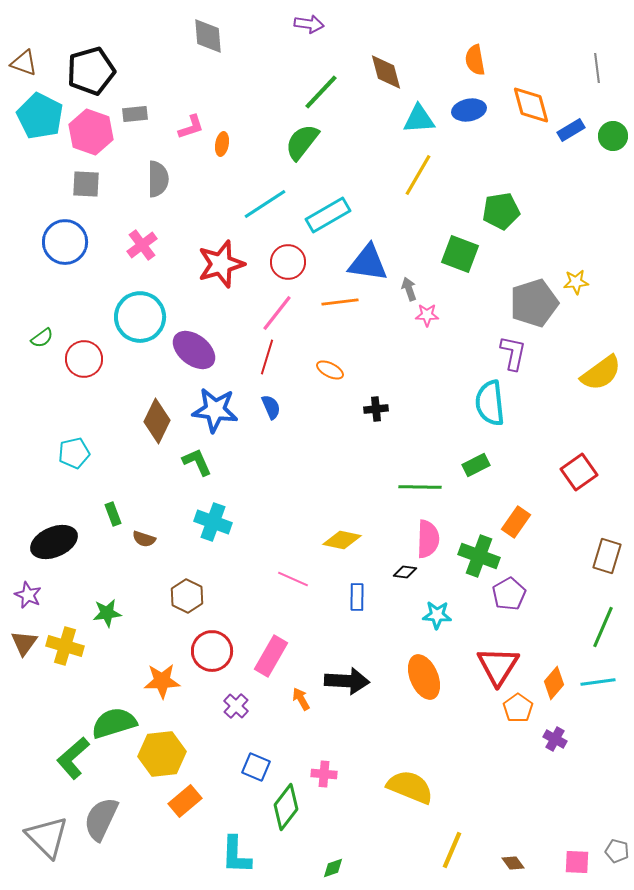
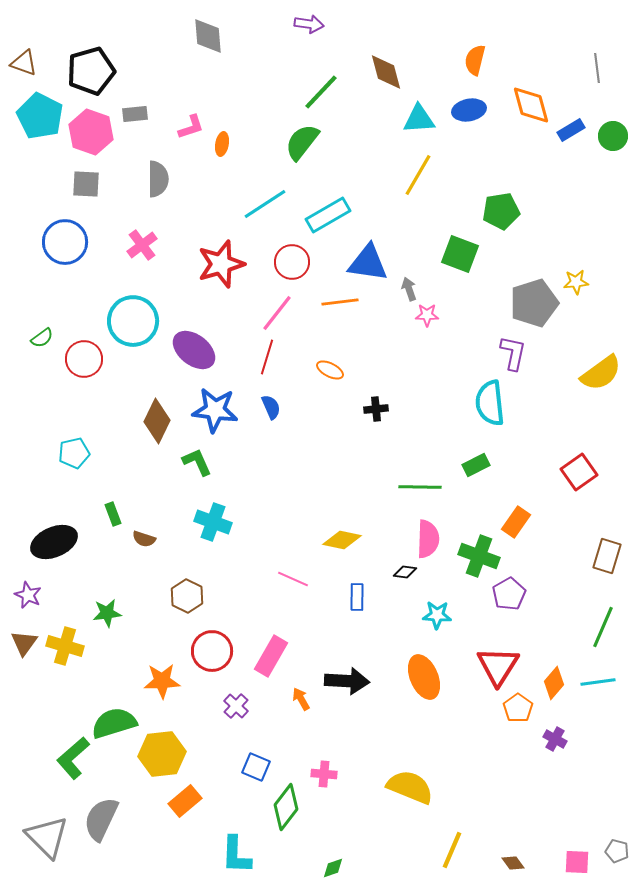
orange semicircle at (475, 60): rotated 24 degrees clockwise
red circle at (288, 262): moved 4 px right
cyan circle at (140, 317): moved 7 px left, 4 px down
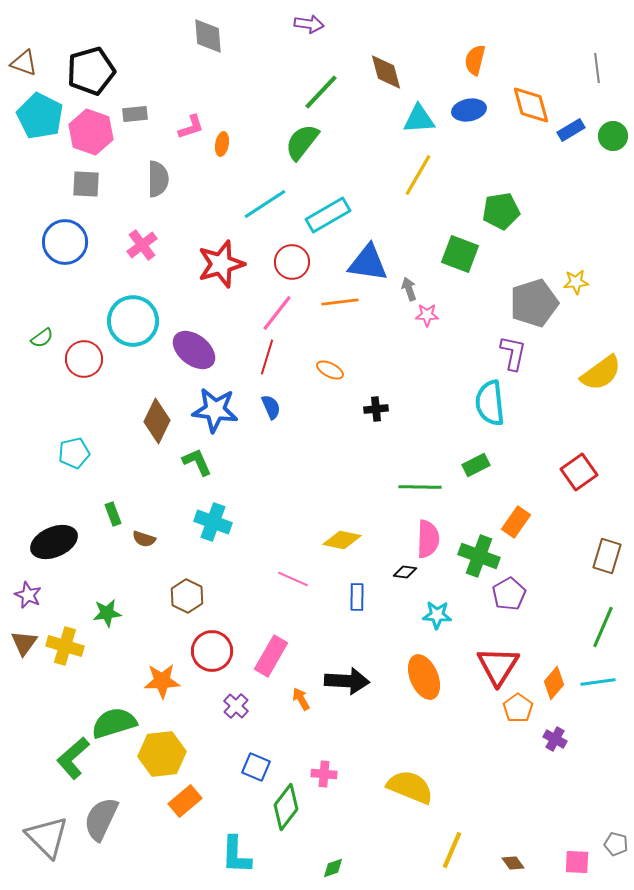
gray pentagon at (617, 851): moved 1 px left, 7 px up
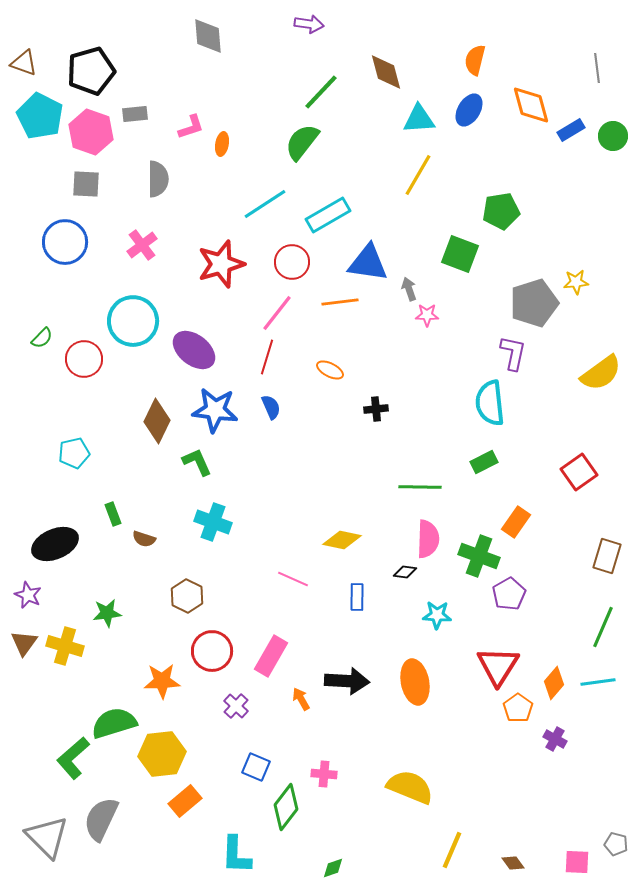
blue ellipse at (469, 110): rotated 48 degrees counterclockwise
green semicircle at (42, 338): rotated 10 degrees counterclockwise
green rectangle at (476, 465): moved 8 px right, 3 px up
black ellipse at (54, 542): moved 1 px right, 2 px down
orange ellipse at (424, 677): moved 9 px left, 5 px down; rotated 12 degrees clockwise
